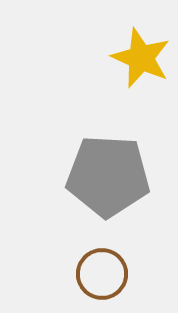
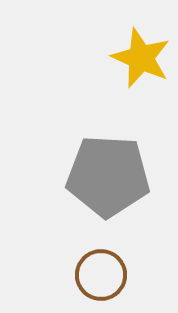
brown circle: moved 1 px left, 1 px down
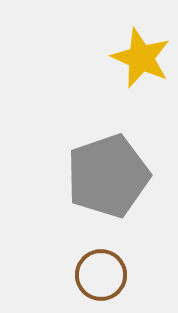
gray pentagon: rotated 22 degrees counterclockwise
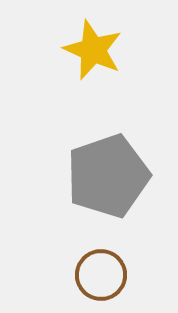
yellow star: moved 48 px left, 8 px up
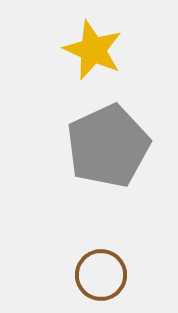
gray pentagon: moved 30 px up; rotated 6 degrees counterclockwise
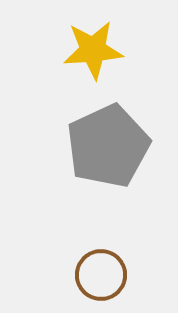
yellow star: rotated 28 degrees counterclockwise
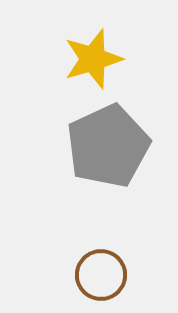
yellow star: moved 9 px down; rotated 12 degrees counterclockwise
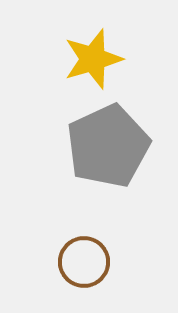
brown circle: moved 17 px left, 13 px up
